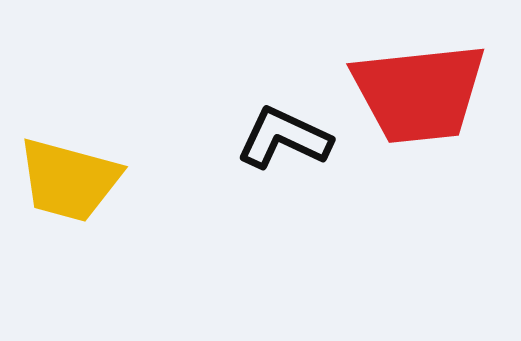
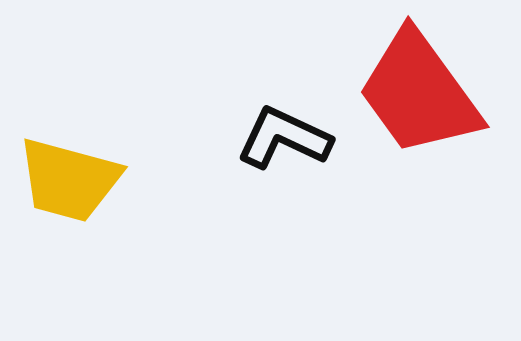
red trapezoid: rotated 60 degrees clockwise
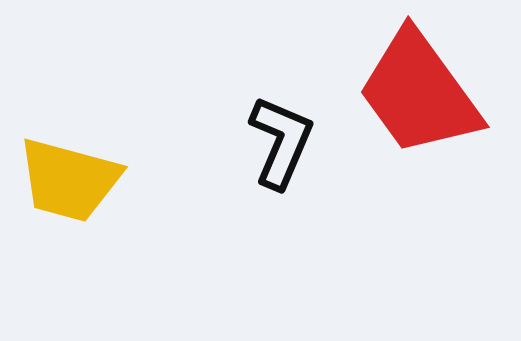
black L-shape: moved 3 px left, 4 px down; rotated 88 degrees clockwise
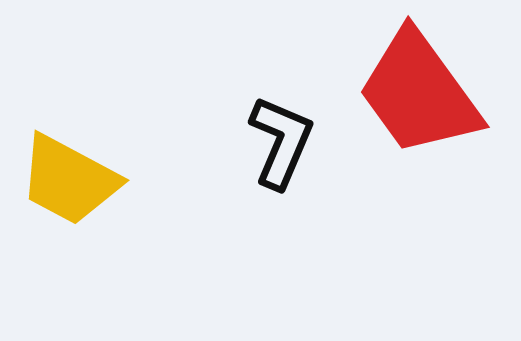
yellow trapezoid: rotated 13 degrees clockwise
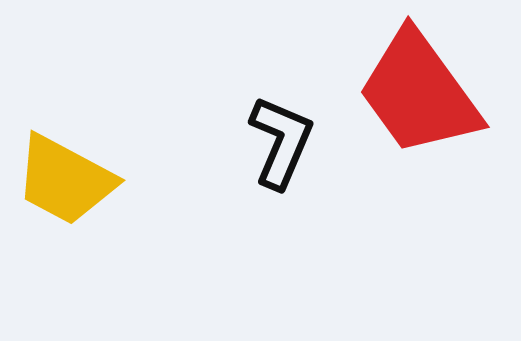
yellow trapezoid: moved 4 px left
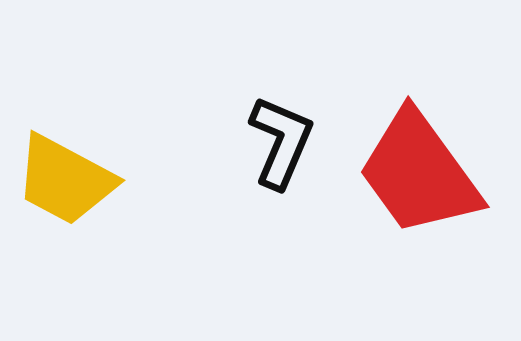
red trapezoid: moved 80 px down
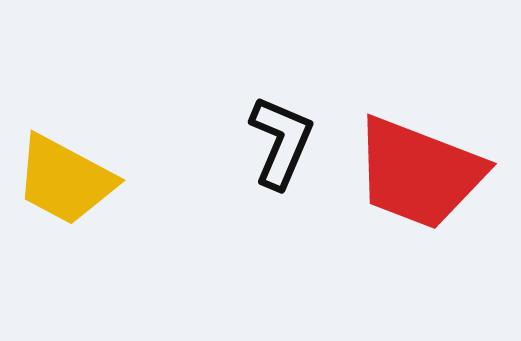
red trapezoid: rotated 33 degrees counterclockwise
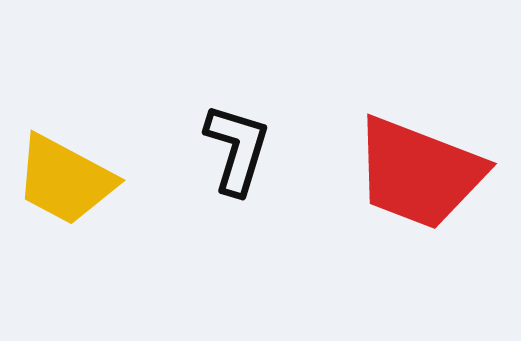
black L-shape: moved 44 px left, 7 px down; rotated 6 degrees counterclockwise
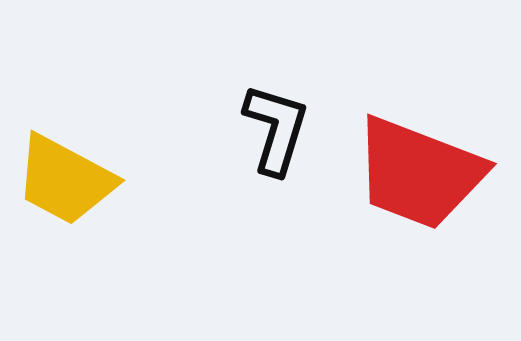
black L-shape: moved 39 px right, 20 px up
